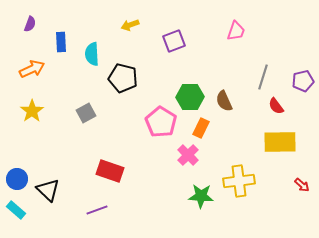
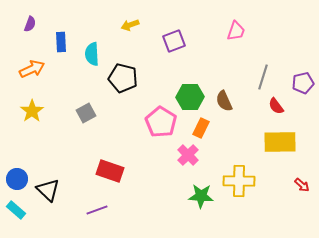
purple pentagon: moved 2 px down
yellow cross: rotated 8 degrees clockwise
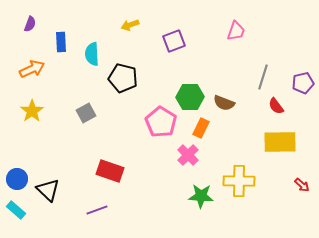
brown semicircle: moved 2 px down; rotated 45 degrees counterclockwise
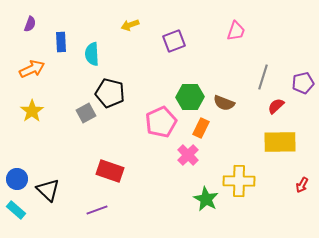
black pentagon: moved 13 px left, 15 px down
red semicircle: rotated 84 degrees clockwise
pink pentagon: rotated 16 degrees clockwise
red arrow: rotated 77 degrees clockwise
green star: moved 5 px right, 3 px down; rotated 25 degrees clockwise
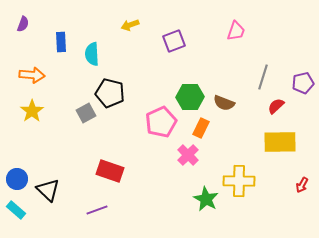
purple semicircle: moved 7 px left
orange arrow: moved 6 px down; rotated 30 degrees clockwise
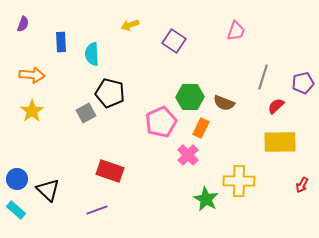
purple square: rotated 35 degrees counterclockwise
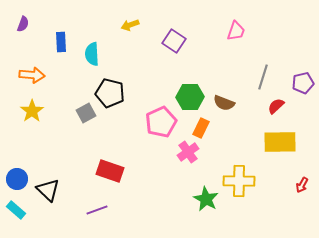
pink cross: moved 3 px up; rotated 10 degrees clockwise
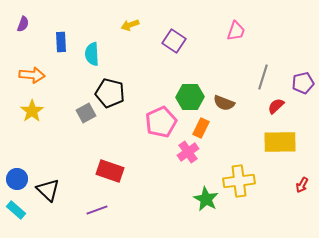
yellow cross: rotated 8 degrees counterclockwise
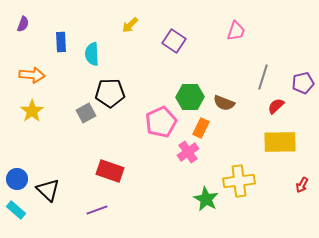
yellow arrow: rotated 24 degrees counterclockwise
black pentagon: rotated 16 degrees counterclockwise
